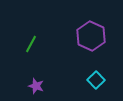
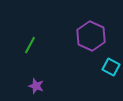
green line: moved 1 px left, 1 px down
cyan square: moved 15 px right, 13 px up; rotated 18 degrees counterclockwise
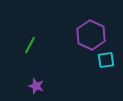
purple hexagon: moved 1 px up
cyan square: moved 5 px left, 7 px up; rotated 36 degrees counterclockwise
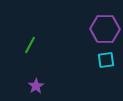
purple hexagon: moved 14 px right, 6 px up; rotated 24 degrees counterclockwise
purple star: rotated 21 degrees clockwise
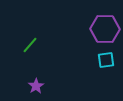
green line: rotated 12 degrees clockwise
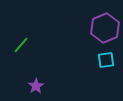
purple hexagon: moved 1 px up; rotated 24 degrees counterclockwise
green line: moved 9 px left
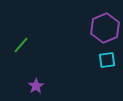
cyan square: moved 1 px right
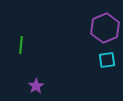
green line: rotated 36 degrees counterclockwise
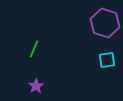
purple hexagon: moved 5 px up; rotated 20 degrees counterclockwise
green line: moved 13 px right, 4 px down; rotated 18 degrees clockwise
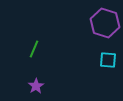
cyan square: moved 1 px right; rotated 12 degrees clockwise
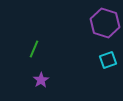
cyan square: rotated 24 degrees counterclockwise
purple star: moved 5 px right, 6 px up
